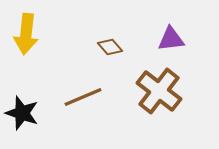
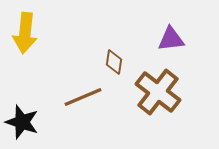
yellow arrow: moved 1 px left, 1 px up
brown diamond: moved 4 px right, 15 px down; rotated 50 degrees clockwise
brown cross: moved 1 px left, 1 px down
black star: moved 9 px down
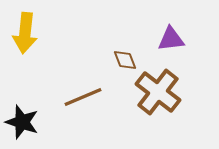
brown diamond: moved 11 px right, 2 px up; rotated 30 degrees counterclockwise
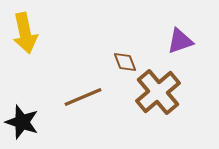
yellow arrow: rotated 18 degrees counterclockwise
purple triangle: moved 9 px right, 2 px down; rotated 12 degrees counterclockwise
brown diamond: moved 2 px down
brown cross: rotated 12 degrees clockwise
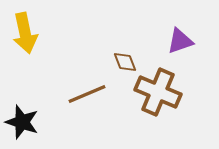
brown cross: rotated 27 degrees counterclockwise
brown line: moved 4 px right, 3 px up
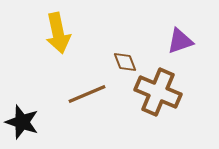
yellow arrow: moved 33 px right
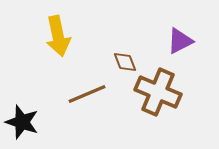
yellow arrow: moved 3 px down
purple triangle: rotated 8 degrees counterclockwise
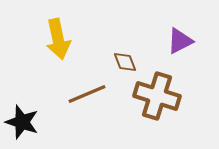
yellow arrow: moved 3 px down
brown cross: moved 1 px left, 4 px down; rotated 6 degrees counterclockwise
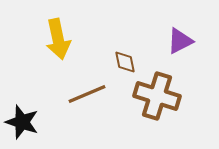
brown diamond: rotated 10 degrees clockwise
